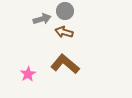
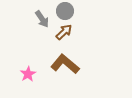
gray arrow: rotated 72 degrees clockwise
brown arrow: rotated 120 degrees clockwise
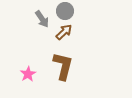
brown L-shape: moved 2 px left, 2 px down; rotated 64 degrees clockwise
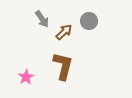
gray circle: moved 24 px right, 10 px down
pink star: moved 2 px left, 3 px down
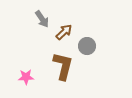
gray circle: moved 2 px left, 25 px down
pink star: rotated 28 degrees clockwise
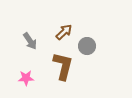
gray arrow: moved 12 px left, 22 px down
pink star: moved 1 px down
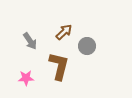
brown L-shape: moved 4 px left
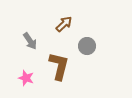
brown arrow: moved 8 px up
pink star: rotated 21 degrees clockwise
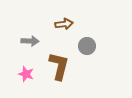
brown arrow: rotated 36 degrees clockwise
gray arrow: rotated 54 degrees counterclockwise
pink star: moved 4 px up
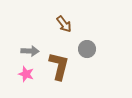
brown arrow: rotated 60 degrees clockwise
gray arrow: moved 10 px down
gray circle: moved 3 px down
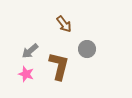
gray arrow: rotated 138 degrees clockwise
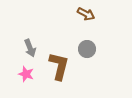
brown arrow: moved 22 px right, 10 px up; rotated 24 degrees counterclockwise
gray arrow: moved 3 px up; rotated 72 degrees counterclockwise
